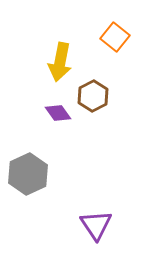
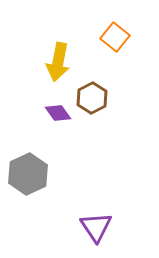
yellow arrow: moved 2 px left
brown hexagon: moved 1 px left, 2 px down
purple triangle: moved 2 px down
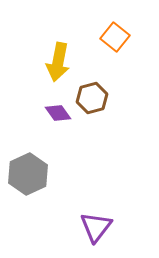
brown hexagon: rotated 12 degrees clockwise
purple triangle: rotated 12 degrees clockwise
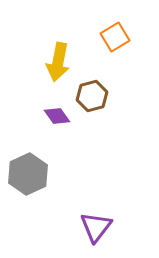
orange square: rotated 20 degrees clockwise
brown hexagon: moved 2 px up
purple diamond: moved 1 px left, 3 px down
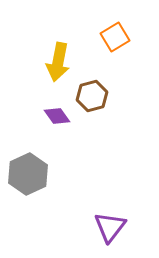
purple triangle: moved 14 px right
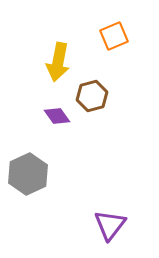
orange square: moved 1 px left, 1 px up; rotated 8 degrees clockwise
purple triangle: moved 2 px up
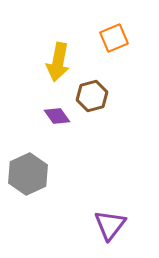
orange square: moved 2 px down
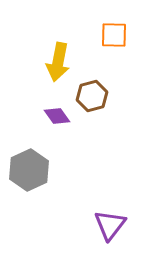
orange square: moved 3 px up; rotated 24 degrees clockwise
gray hexagon: moved 1 px right, 4 px up
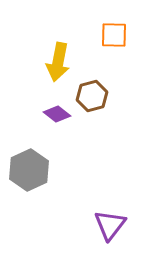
purple diamond: moved 2 px up; rotated 16 degrees counterclockwise
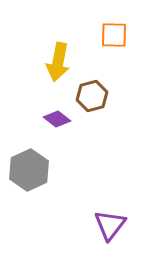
purple diamond: moved 5 px down
